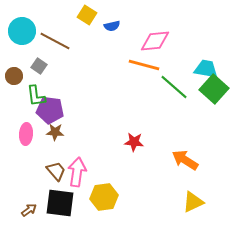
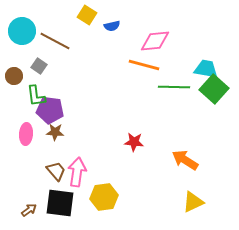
green line: rotated 40 degrees counterclockwise
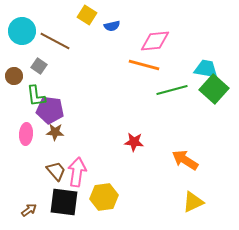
green line: moved 2 px left, 3 px down; rotated 16 degrees counterclockwise
black square: moved 4 px right, 1 px up
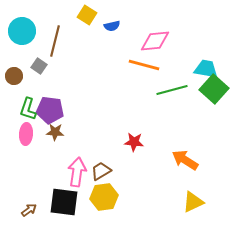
brown line: rotated 76 degrees clockwise
green L-shape: moved 8 px left, 13 px down; rotated 25 degrees clockwise
brown trapezoid: moved 45 px right; rotated 80 degrees counterclockwise
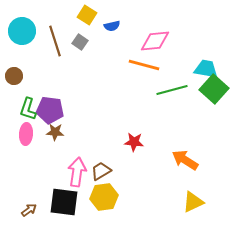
brown line: rotated 32 degrees counterclockwise
gray square: moved 41 px right, 24 px up
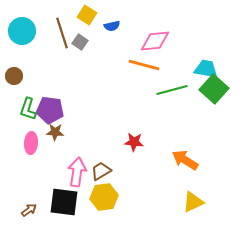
brown line: moved 7 px right, 8 px up
pink ellipse: moved 5 px right, 9 px down
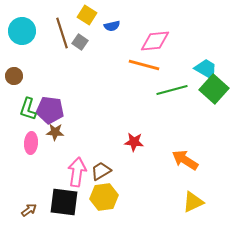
cyan trapezoid: rotated 20 degrees clockwise
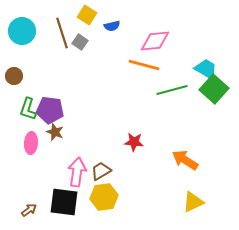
brown star: rotated 18 degrees clockwise
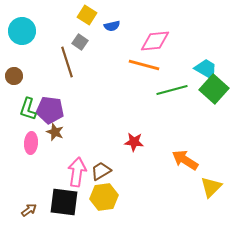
brown line: moved 5 px right, 29 px down
yellow triangle: moved 18 px right, 15 px up; rotated 20 degrees counterclockwise
